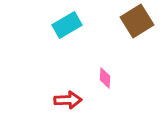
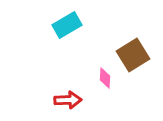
brown square: moved 4 px left, 34 px down
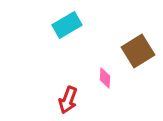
brown square: moved 5 px right, 4 px up
red arrow: rotated 112 degrees clockwise
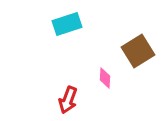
cyan rectangle: moved 1 px up; rotated 12 degrees clockwise
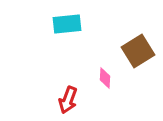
cyan rectangle: rotated 12 degrees clockwise
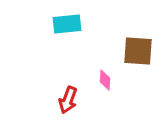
brown square: rotated 36 degrees clockwise
pink diamond: moved 2 px down
